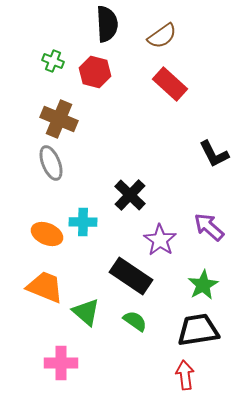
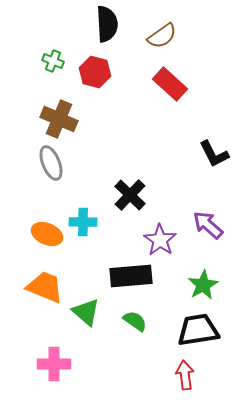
purple arrow: moved 1 px left, 2 px up
black rectangle: rotated 39 degrees counterclockwise
pink cross: moved 7 px left, 1 px down
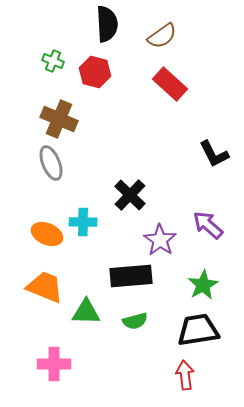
green triangle: rotated 40 degrees counterclockwise
green semicircle: rotated 130 degrees clockwise
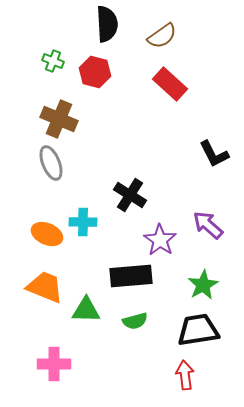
black cross: rotated 12 degrees counterclockwise
green triangle: moved 2 px up
